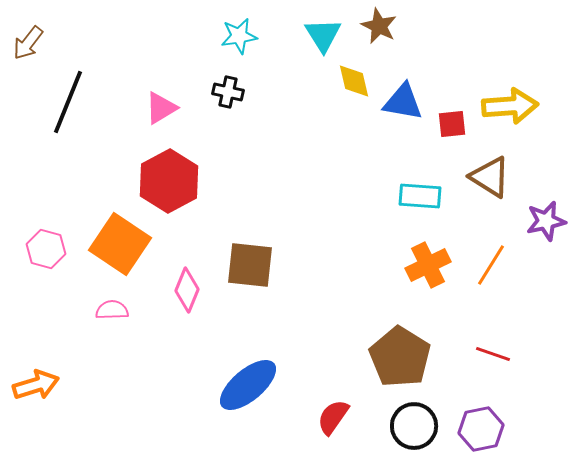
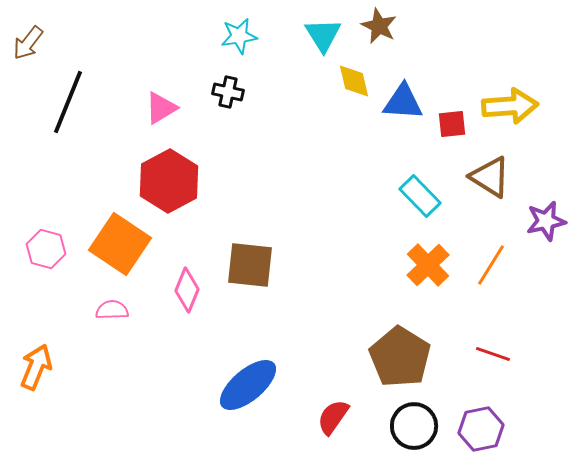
blue triangle: rotated 6 degrees counterclockwise
cyan rectangle: rotated 42 degrees clockwise
orange cross: rotated 18 degrees counterclockwise
orange arrow: moved 18 px up; rotated 51 degrees counterclockwise
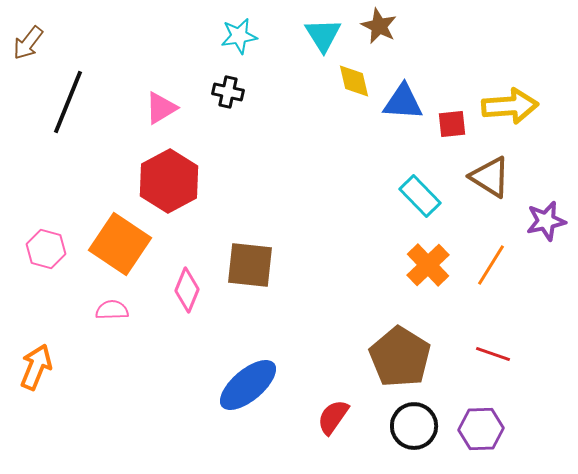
purple hexagon: rotated 9 degrees clockwise
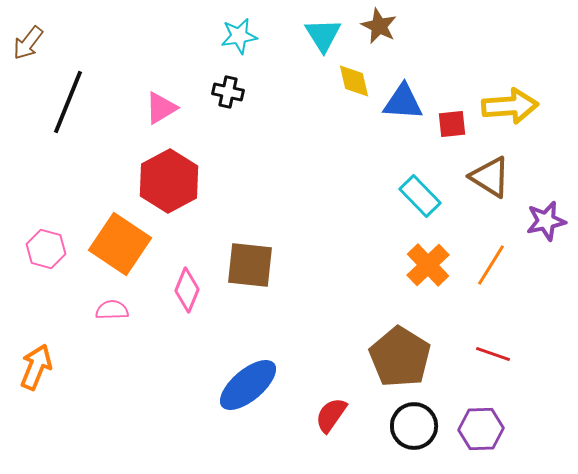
red semicircle: moved 2 px left, 2 px up
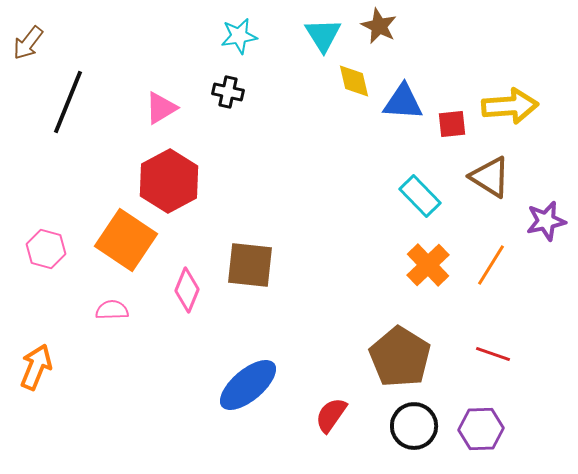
orange square: moved 6 px right, 4 px up
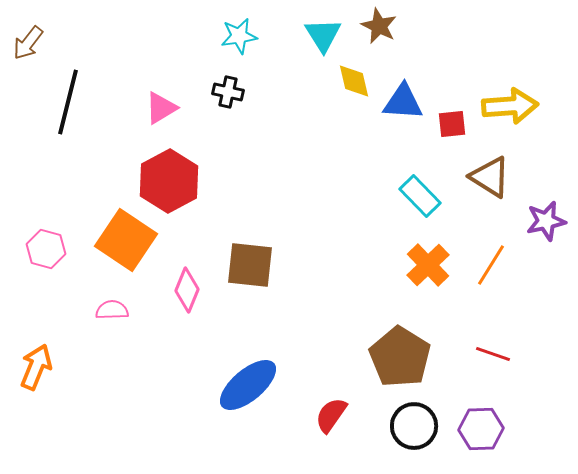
black line: rotated 8 degrees counterclockwise
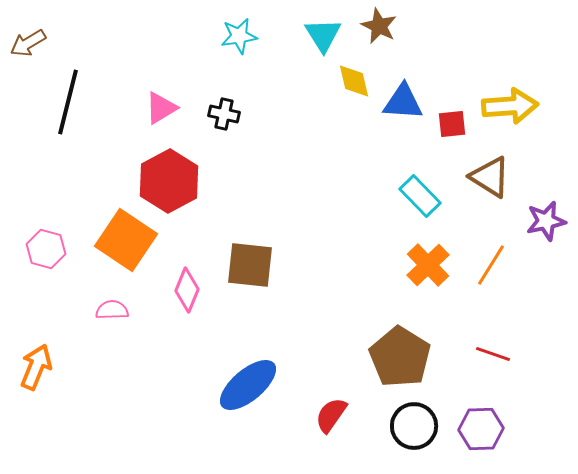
brown arrow: rotated 21 degrees clockwise
black cross: moved 4 px left, 22 px down
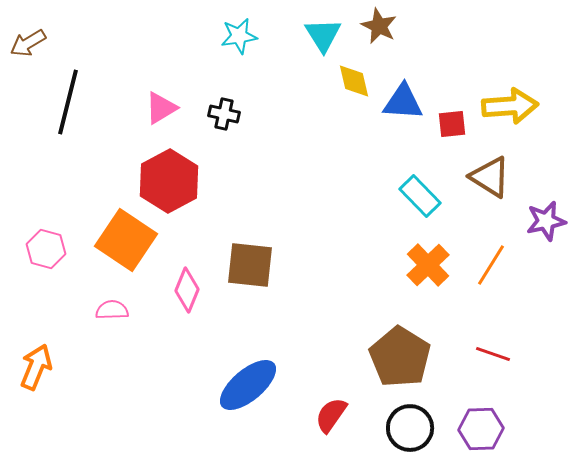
black circle: moved 4 px left, 2 px down
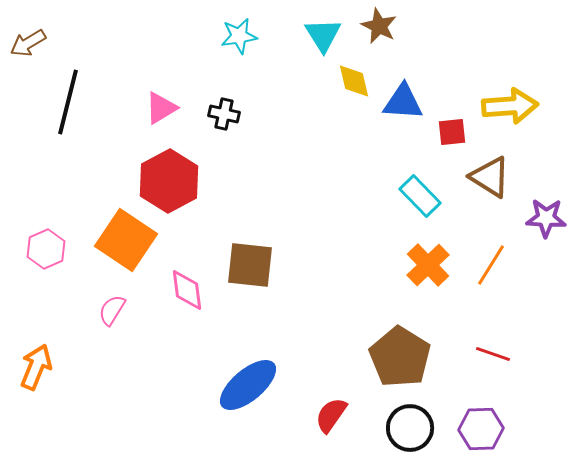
red square: moved 8 px down
purple star: moved 3 px up; rotated 15 degrees clockwise
pink hexagon: rotated 21 degrees clockwise
pink diamond: rotated 30 degrees counterclockwise
pink semicircle: rotated 56 degrees counterclockwise
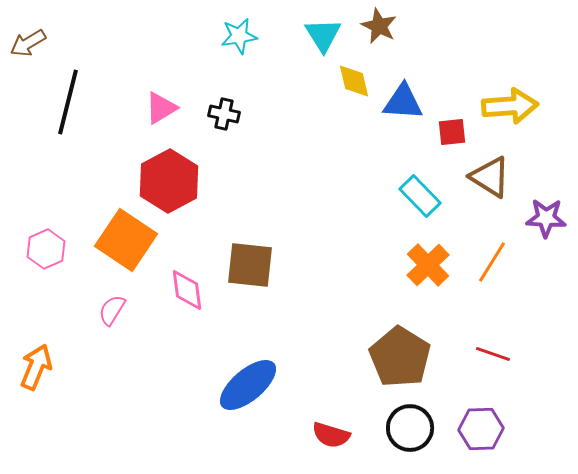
orange line: moved 1 px right, 3 px up
red semicircle: moved 20 px down; rotated 108 degrees counterclockwise
